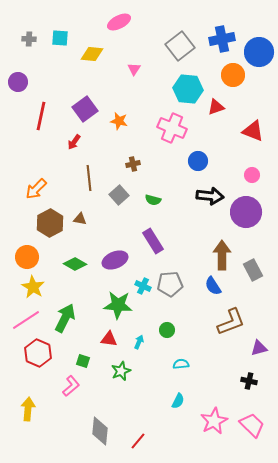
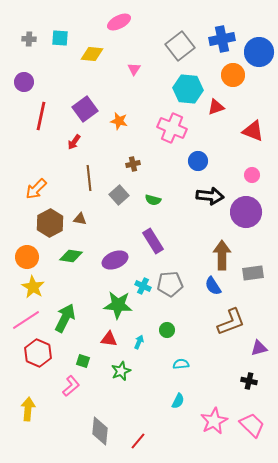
purple circle at (18, 82): moved 6 px right
green diamond at (75, 264): moved 4 px left, 8 px up; rotated 20 degrees counterclockwise
gray rectangle at (253, 270): moved 3 px down; rotated 70 degrees counterclockwise
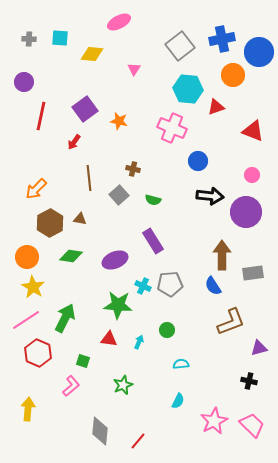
brown cross at (133, 164): moved 5 px down; rotated 24 degrees clockwise
green star at (121, 371): moved 2 px right, 14 px down
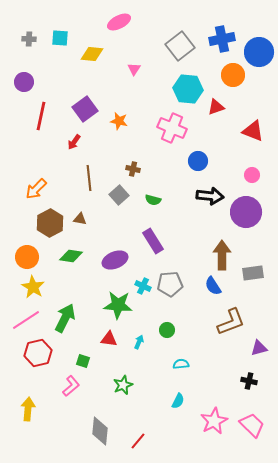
red hexagon at (38, 353): rotated 24 degrees clockwise
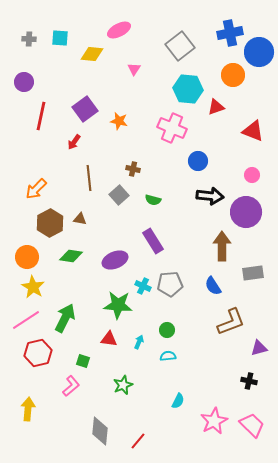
pink ellipse at (119, 22): moved 8 px down
blue cross at (222, 39): moved 8 px right, 6 px up
brown arrow at (222, 255): moved 9 px up
cyan semicircle at (181, 364): moved 13 px left, 8 px up
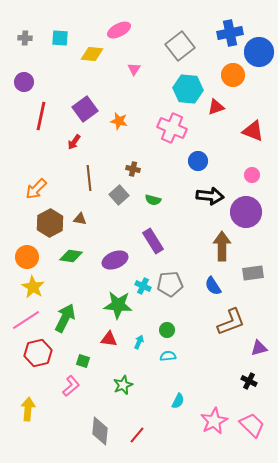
gray cross at (29, 39): moved 4 px left, 1 px up
black cross at (249, 381): rotated 14 degrees clockwise
red line at (138, 441): moved 1 px left, 6 px up
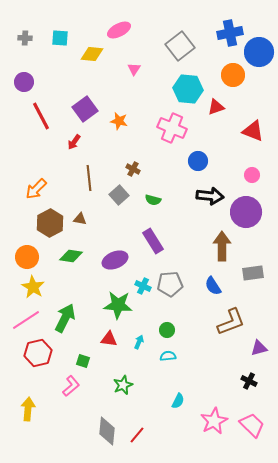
red line at (41, 116): rotated 40 degrees counterclockwise
brown cross at (133, 169): rotated 16 degrees clockwise
gray diamond at (100, 431): moved 7 px right
